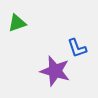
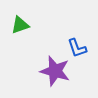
green triangle: moved 3 px right, 2 px down
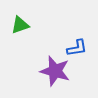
blue L-shape: rotated 80 degrees counterclockwise
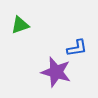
purple star: moved 1 px right, 1 px down
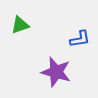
blue L-shape: moved 3 px right, 9 px up
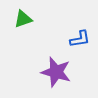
green triangle: moved 3 px right, 6 px up
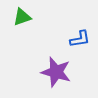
green triangle: moved 1 px left, 2 px up
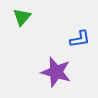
green triangle: rotated 30 degrees counterclockwise
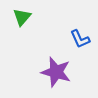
blue L-shape: rotated 75 degrees clockwise
